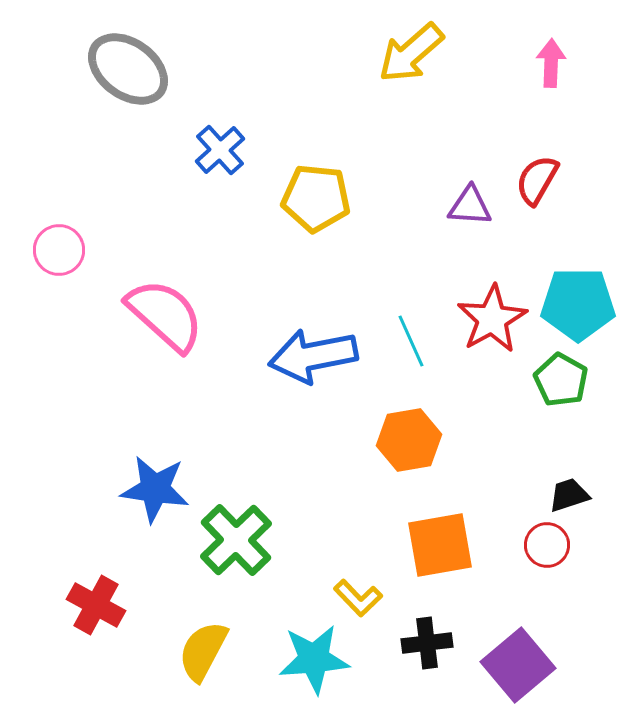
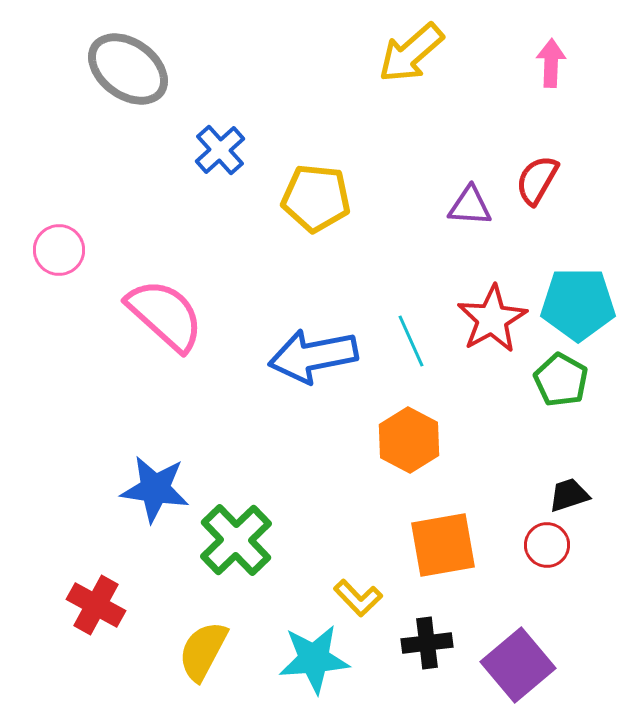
orange hexagon: rotated 22 degrees counterclockwise
orange square: moved 3 px right
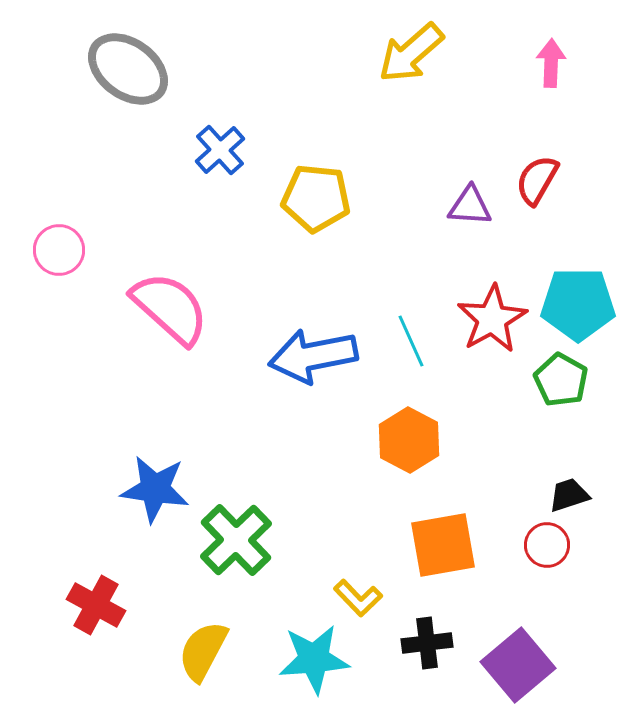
pink semicircle: moved 5 px right, 7 px up
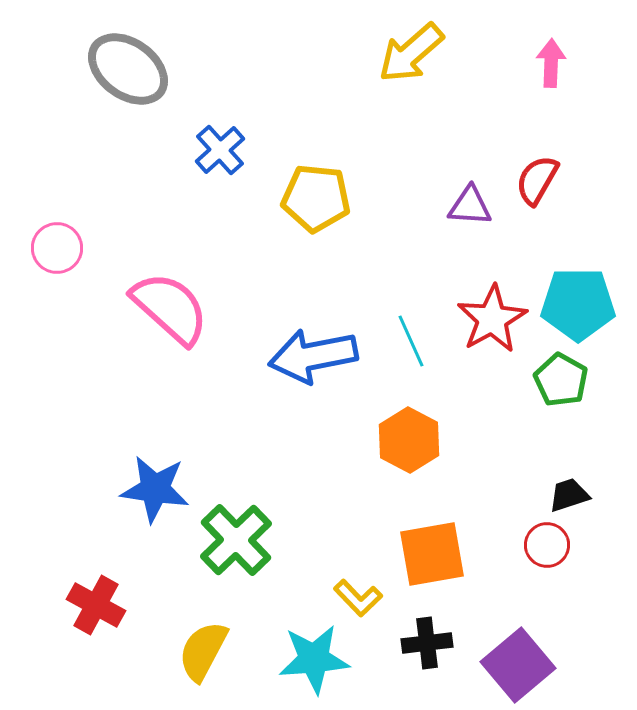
pink circle: moved 2 px left, 2 px up
orange square: moved 11 px left, 9 px down
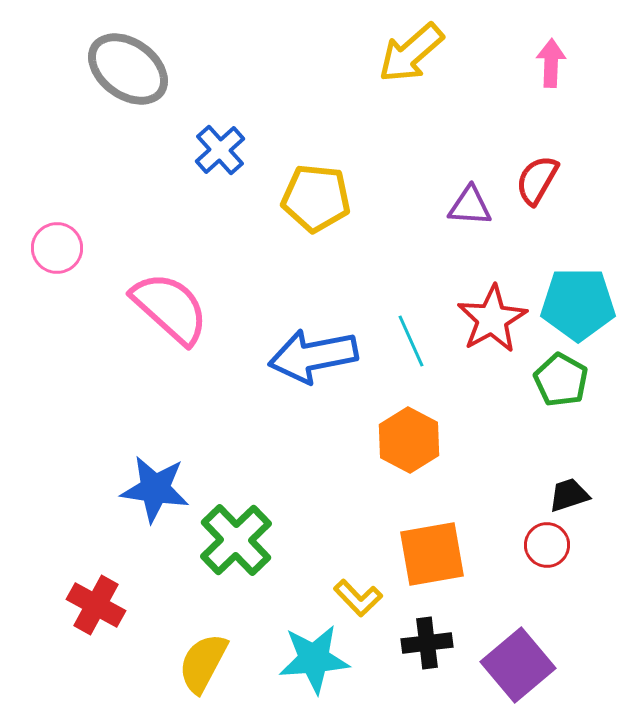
yellow semicircle: moved 12 px down
